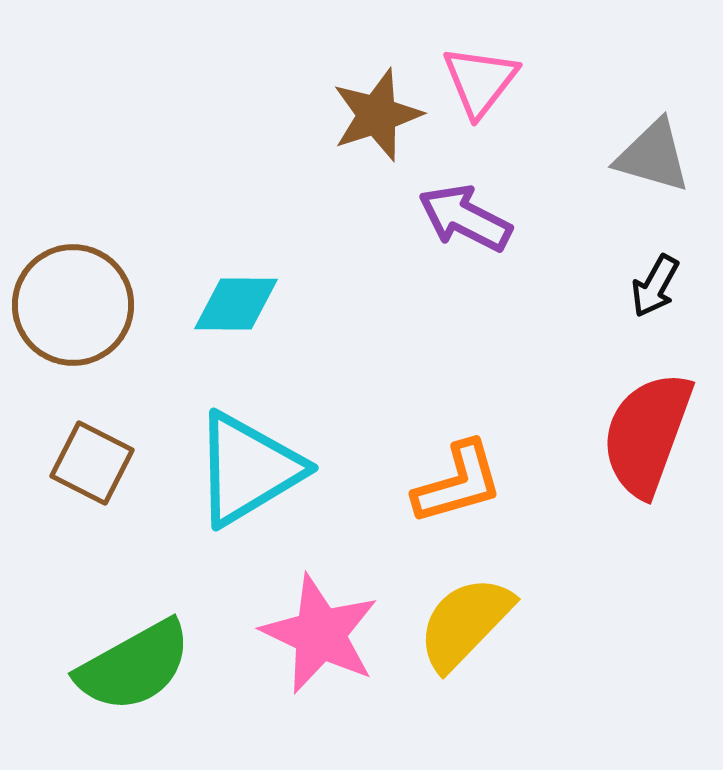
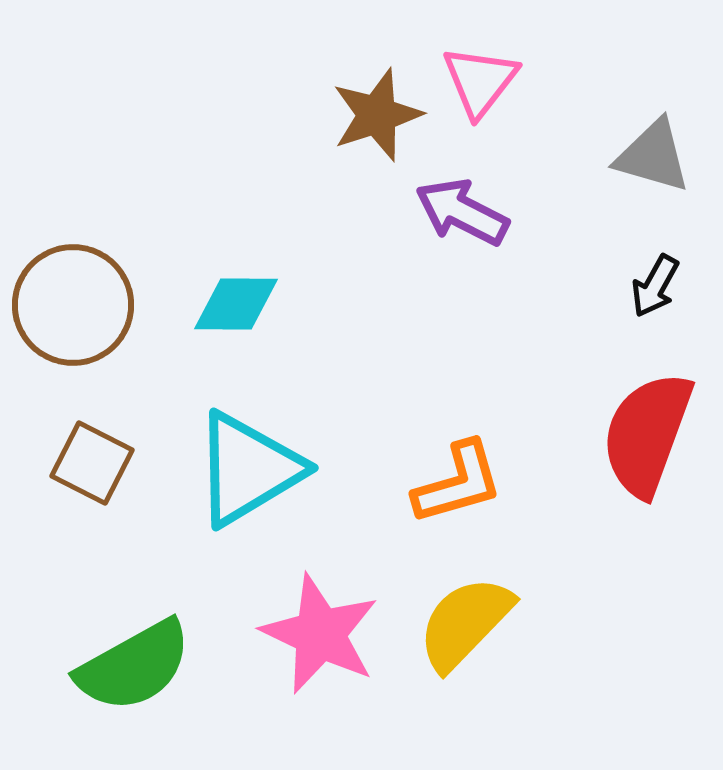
purple arrow: moved 3 px left, 6 px up
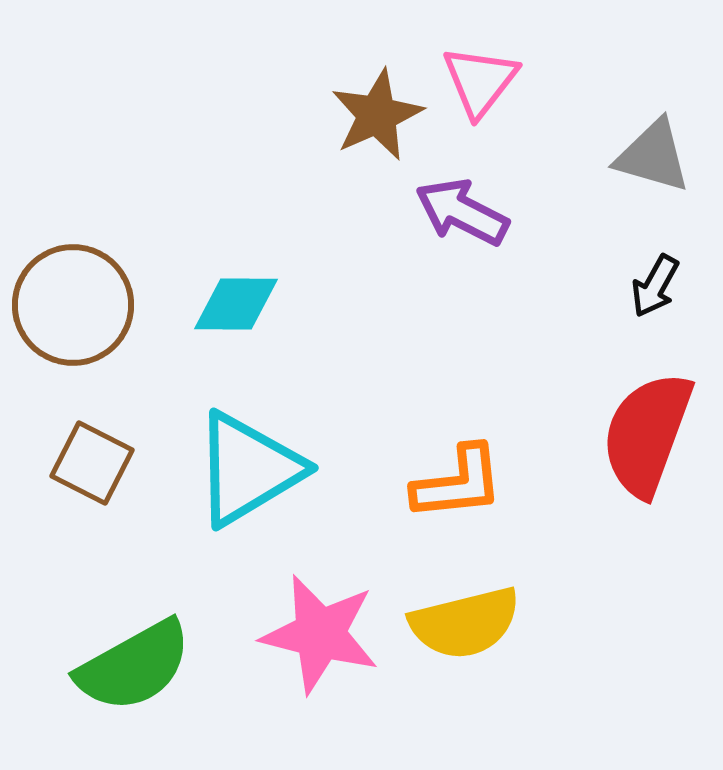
brown star: rotated 6 degrees counterclockwise
orange L-shape: rotated 10 degrees clockwise
yellow semicircle: rotated 148 degrees counterclockwise
pink star: rotated 11 degrees counterclockwise
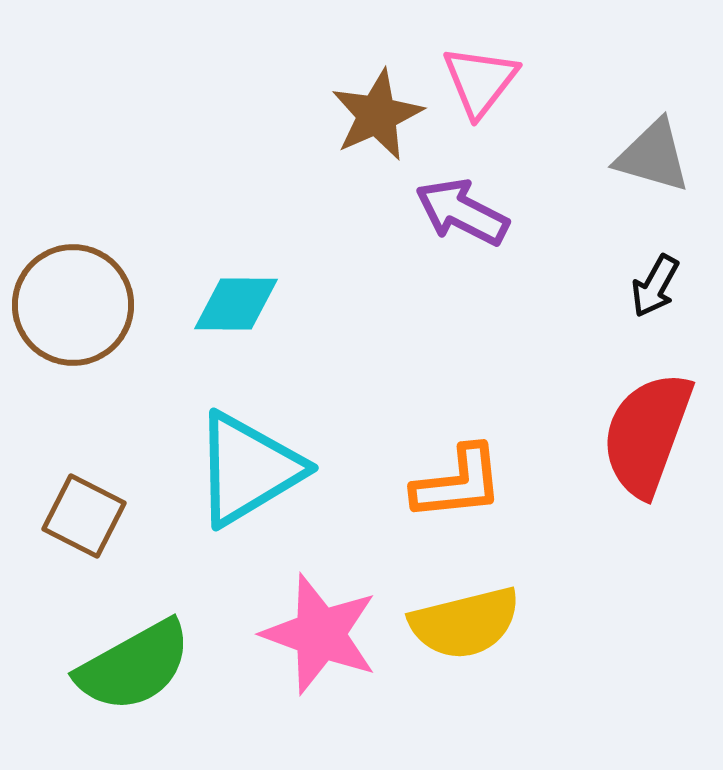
brown square: moved 8 px left, 53 px down
pink star: rotated 6 degrees clockwise
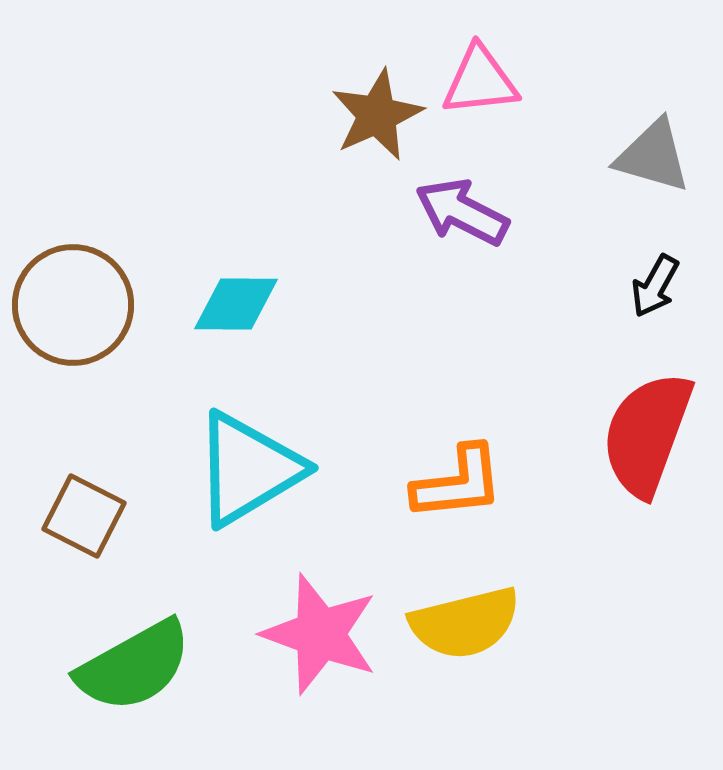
pink triangle: rotated 46 degrees clockwise
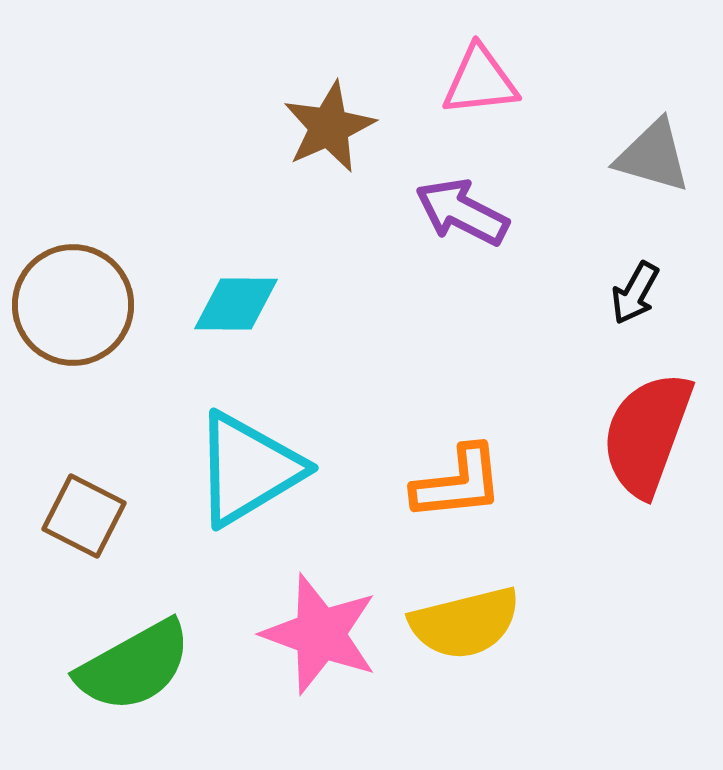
brown star: moved 48 px left, 12 px down
black arrow: moved 20 px left, 7 px down
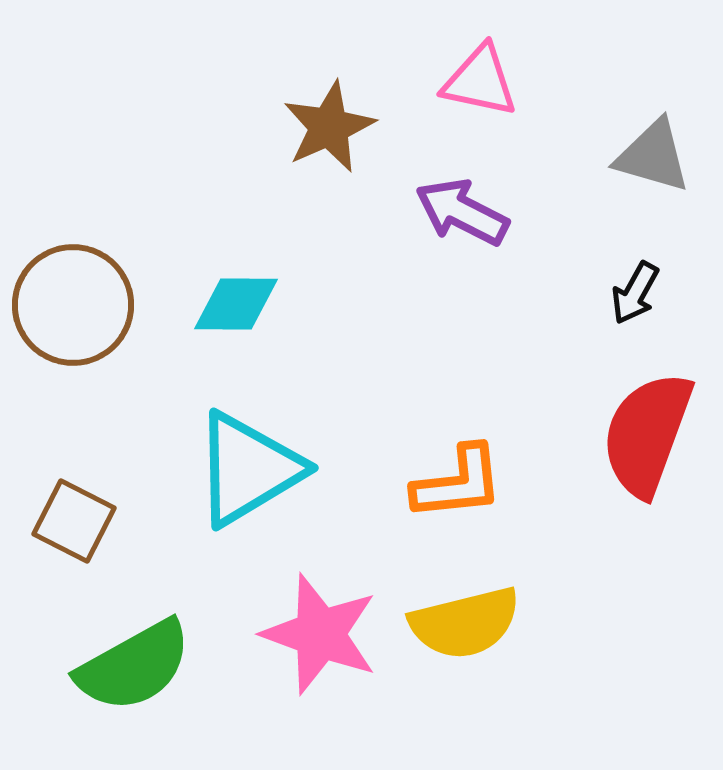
pink triangle: rotated 18 degrees clockwise
brown square: moved 10 px left, 5 px down
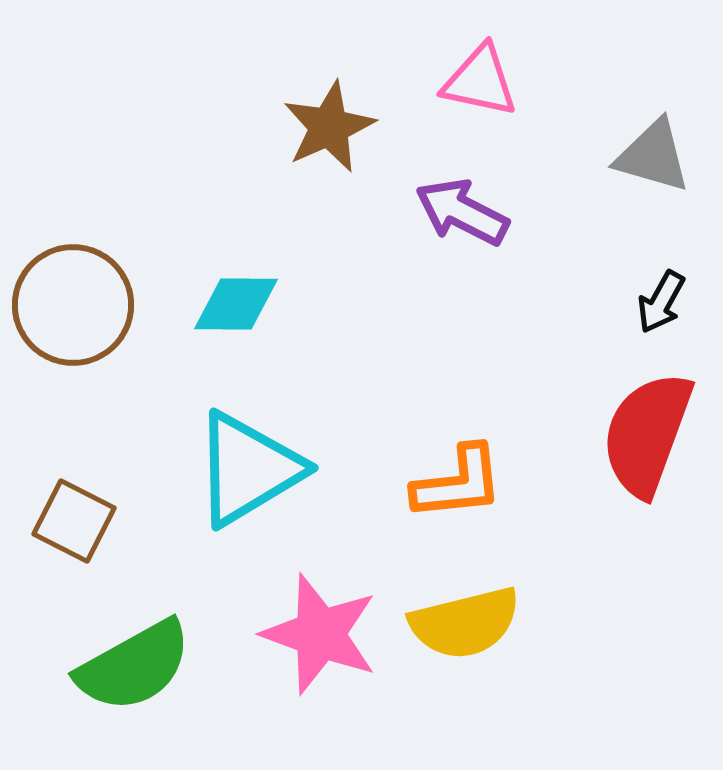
black arrow: moved 26 px right, 9 px down
